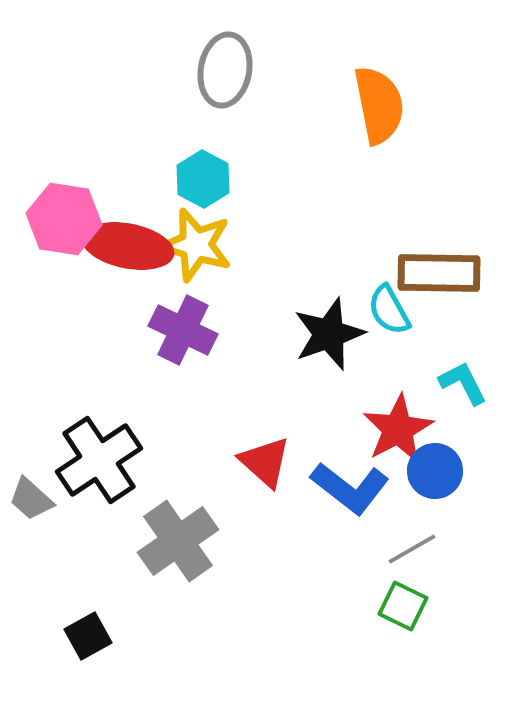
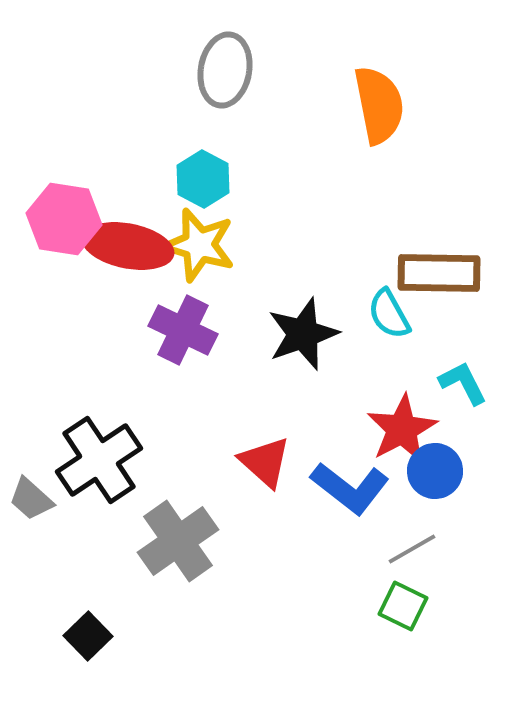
yellow star: moved 3 px right
cyan semicircle: moved 4 px down
black star: moved 26 px left
red star: moved 4 px right
black square: rotated 15 degrees counterclockwise
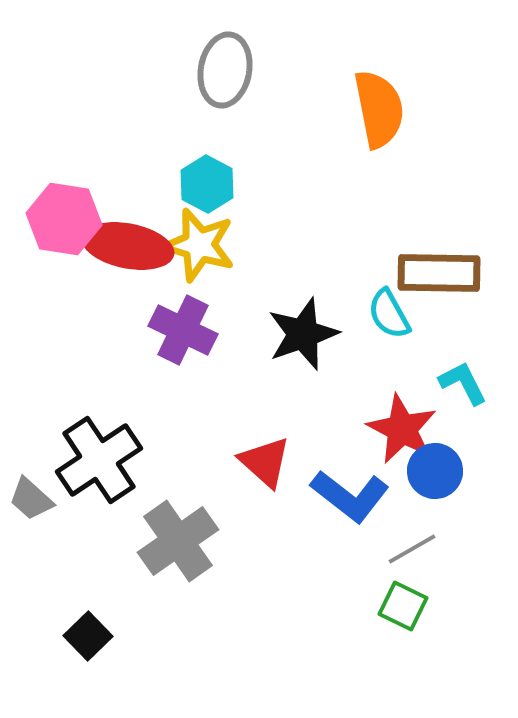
orange semicircle: moved 4 px down
cyan hexagon: moved 4 px right, 5 px down
red star: rotated 16 degrees counterclockwise
blue L-shape: moved 8 px down
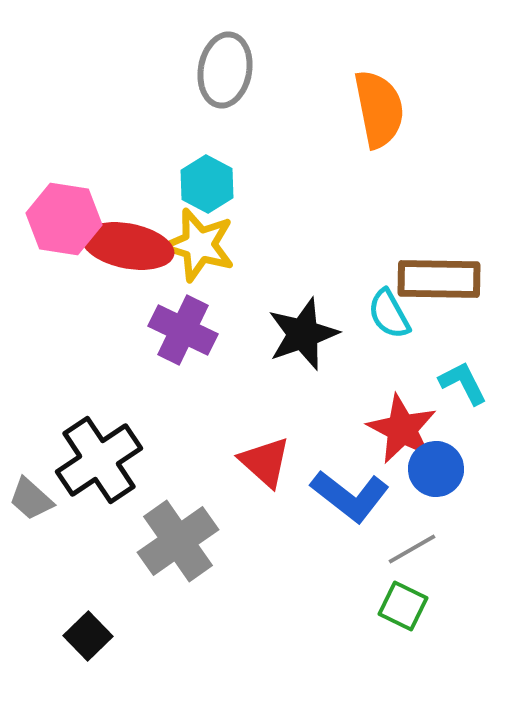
brown rectangle: moved 6 px down
blue circle: moved 1 px right, 2 px up
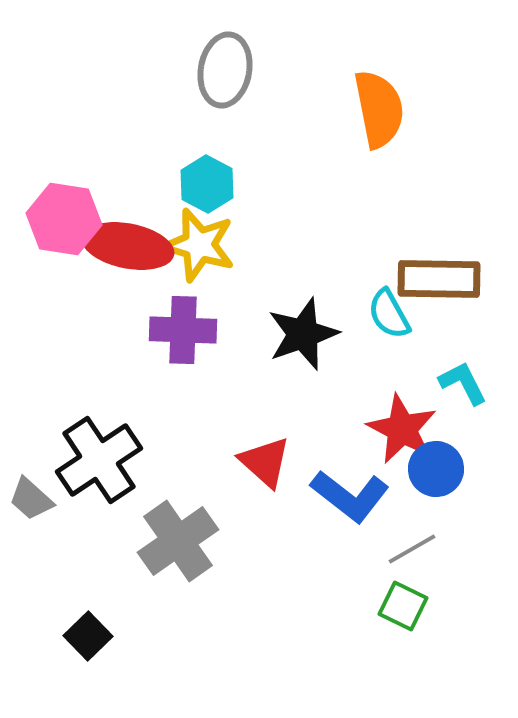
purple cross: rotated 24 degrees counterclockwise
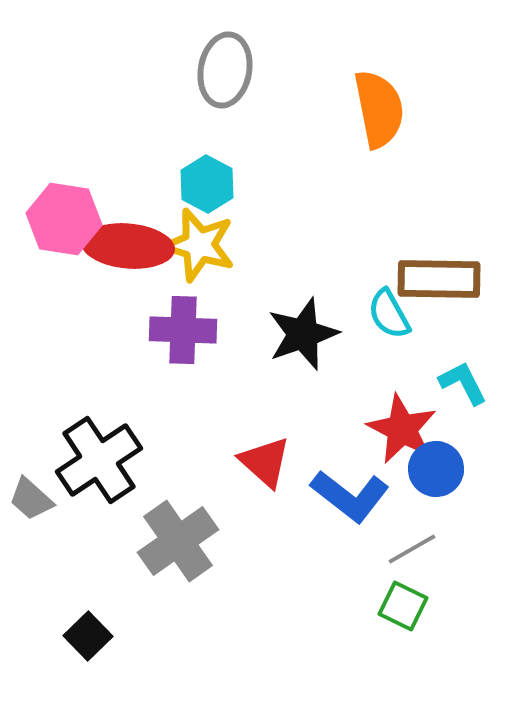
red ellipse: rotated 6 degrees counterclockwise
